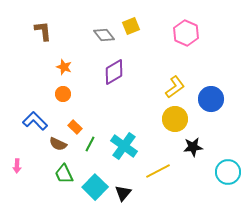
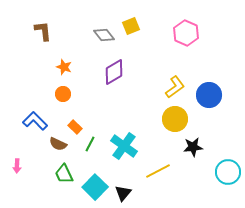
blue circle: moved 2 px left, 4 px up
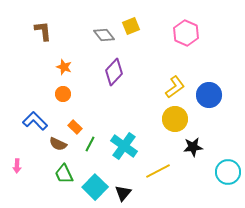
purple diamond: rotated 16 degrees counterclockwise
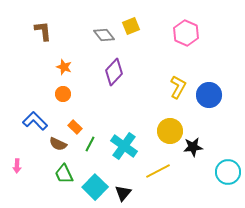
yellow L-shape: moved 3 px right; rotated 25 degrees counterclockwise
yellow circle: moved 5 px left, 12 px down
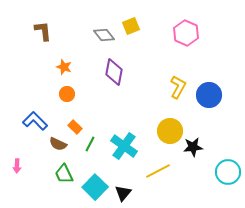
purple diamond: rotated 32 degrees counterclockwise
orange circle: moved 4 px right
